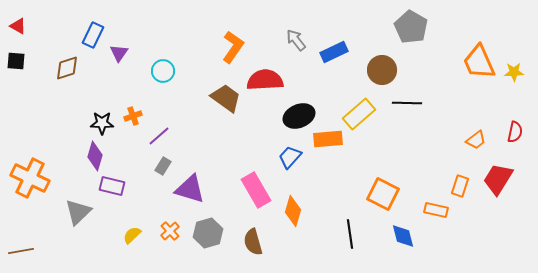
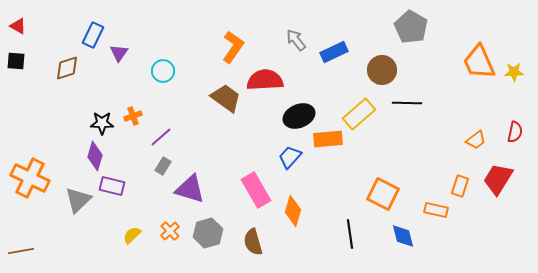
purple line at (159, 136): moved 2 px right, 1 px down
gray triangle at (78, 212): moved 12 px up
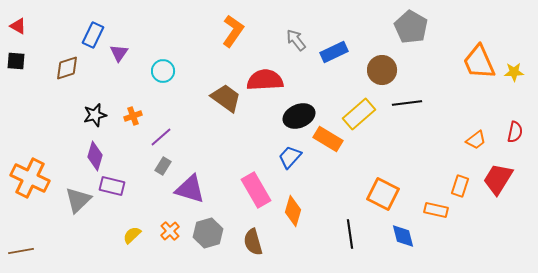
orange L-shape at (233, 47): moved 16 px up
black line at (407, 103): rotated 8 degrees counterclockwise
black star at (102, 123): moved 7 px left, 8 px up; rotated 15 degrees counterclockwise
orange rectangle at (328, 139): rotated 36 degrees clockwise
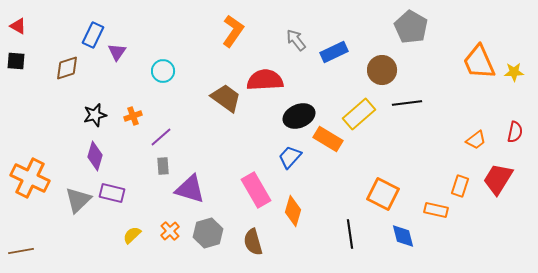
purple triangle at (119, 53): moved 2 px left, 1 px up
gray rectangle at (163, 166): rotated 36 degrees counterclockwise
purple rectangle at (112, 186): moved 7 px down
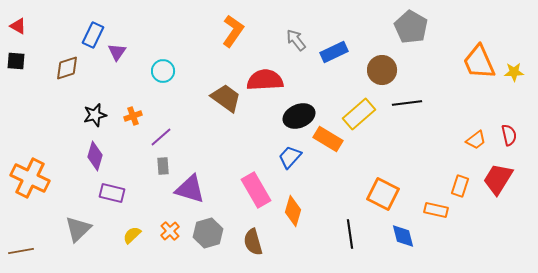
red semicircle at (515, 132): moved 6 px left, 3 px down; rotated 25 degrees counterclockwise
gray triangle at (78, 200): moved 29 px down
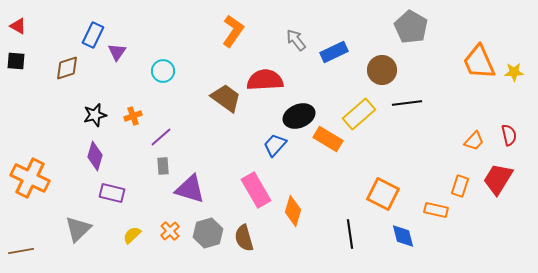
orange trapezoid at (476, 140): moved 2 px left, 1 px down; rotated 10 degrees counterclockwise
blue trapezoid at (290, 157): moved 15 px left, 12 px up
brown semicircle at (253, 242): moved 9 px left, 4 px up
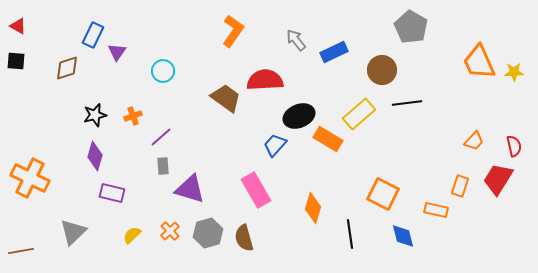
red semicircle at (509, 135): moved 5 px right, 11 px down
orange diamond at (293, 211): moved 20 px right, 3 px up
gray triangle at (78, 229): moved 5 px left, 3 px down
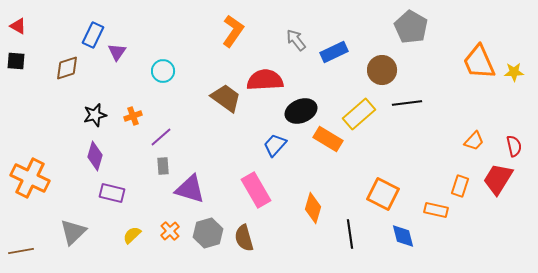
black ellipse at (299, 116): moved 2 px right, 5 px up
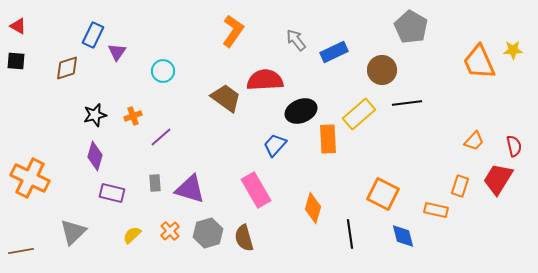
yellow star at (514, 72): moved 1 px left, 22 px up
orange rectangle at (328, 139): rotated 56 degrees clockwise
gray rectangle at (163, 166): moved 8 px left, 17 px down
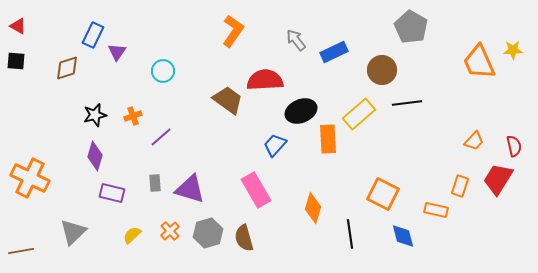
brown trapezoid at (226, 98): moved 2 px right, 2 px down
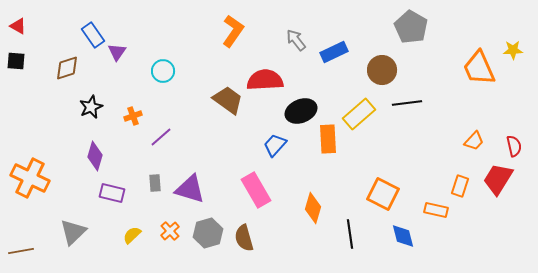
blue rectangle at (93, 35): rotated 60 degrees counterclockwise
orange trapezoid at (479, 62): moved 6 px down
black star at (95, 115): moved 4 px left, 8 px up; rotated 10 degrees counterclockwise
